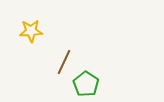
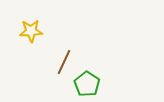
green pentagon: moved 1 px right
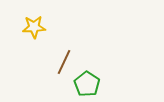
yellow star: moved 3 px right, 4 px up
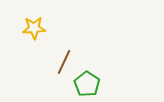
yellow star: moved 1 px down
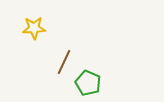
green pentagon: moved 1 px right, 1 px up; rotated 10 degrees counterclockwise
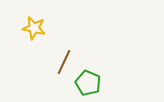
yellow star: rotated 15 degrees clockwise
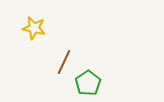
green pentagon: rotated 15 degrees clockwise
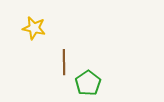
brown line: rotated 25 degrees counterclockwise
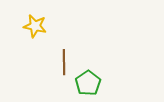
yellow star: moved 1 px right, 2 px up
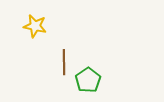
green pentagon: moved 3 px up
